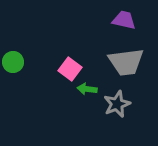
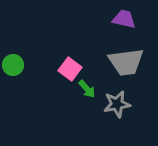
purple trapezoid: moved 1 px up
green circle: moved 3 px down
green arrow: rotated 138 degrees counterclockwise
gray star: rotated 12 degrees clockwise
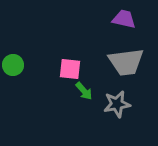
pink square: rotated 30 degrees counterclockwise
green arrow: moved 3 px left, 2 px down
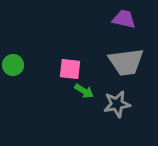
green arrow: rotated 18 degrees counterclockwise
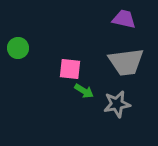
green circle: moved 5 px right, 17 px up
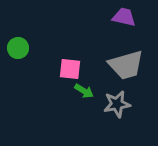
purple trapezoid: moved 2 px up
gray trapezoid: moved 3 px down; rotated 9 degrees counterclockwise
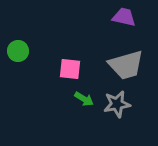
green circle: moved 3 px down
green arrow: moved 8 px down
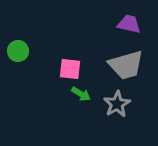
purple trapezoid: moved 5 px right, 7 px down
green arrow: moved 3 px left, 5 px up
gray star: rotated 20 degrees counterclockwise
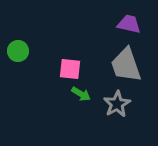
gray trapezoid: rotated 87 degrees clockwise
